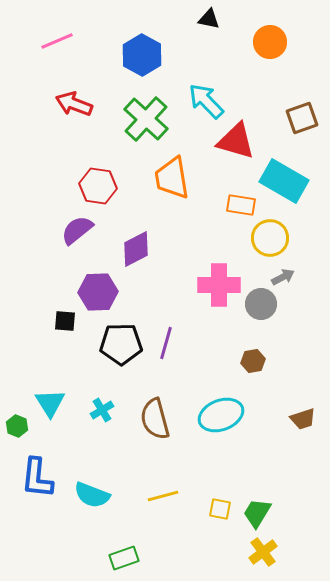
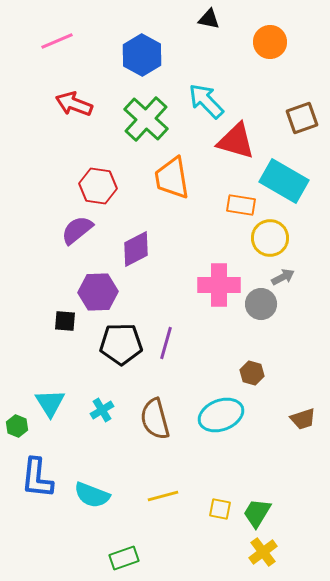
brown hexagon: moved 1 px left, 12 px down; rotated 25 degrees clockwise
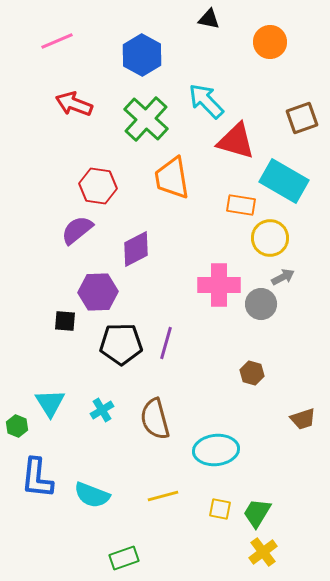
cyan ellipse: moved 5 px left, 35 px down; rotated 15 degrees clockwise
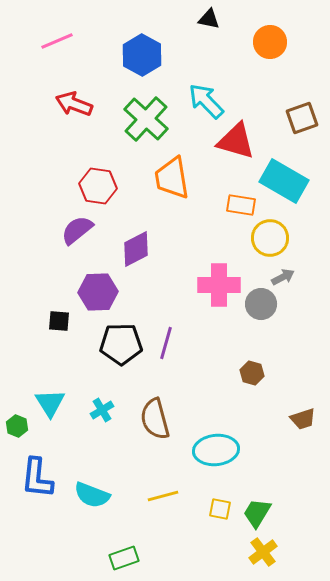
black square: moved 6 px left
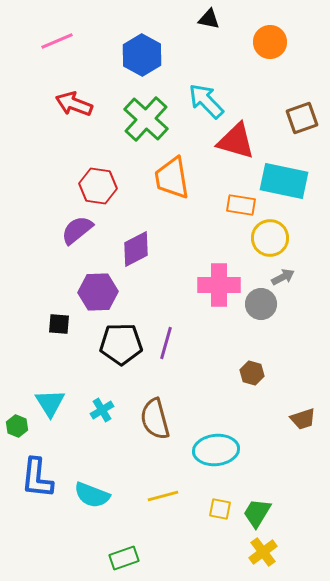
cyan rectangle: rotated 18 degrees counterclockwise
black square: moved 3 px down
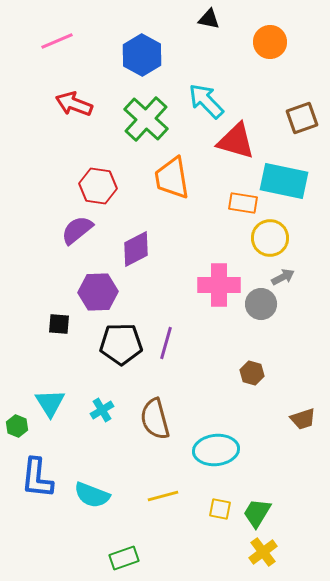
orange rectangle: moved 2 px right, 2 px up
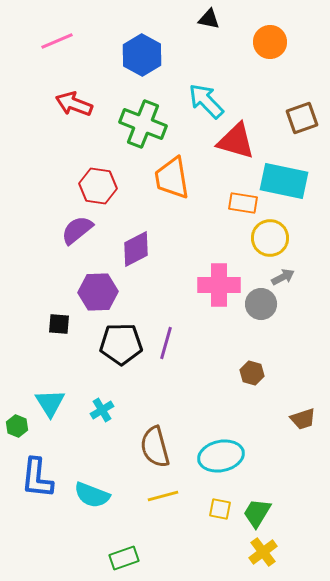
green cross: moved 3 px left, 5 px down; rotated 21 degrees counterclockwise
brown semicircle: moved 28 px down
cyan ellipse: moved 5 px right, 6 px down; rotated 6 degrees counterclockwise
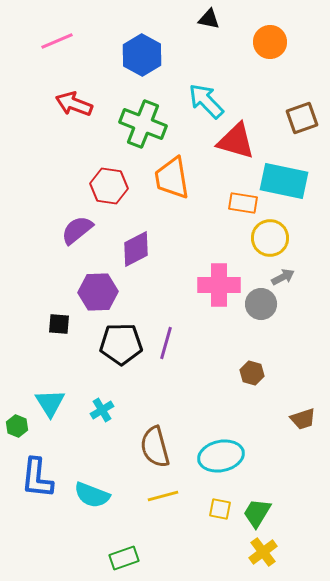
red hexagon: moved 11 px right
